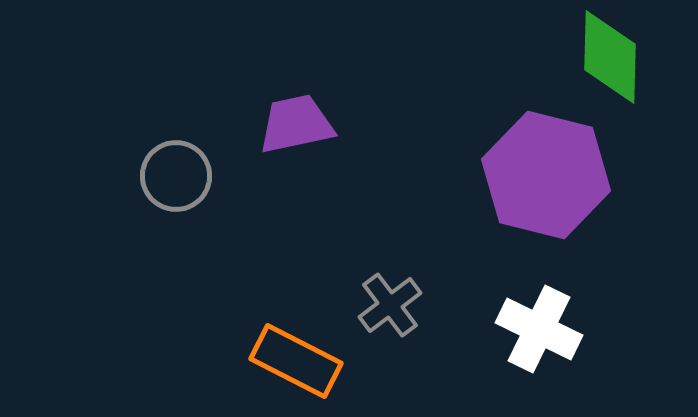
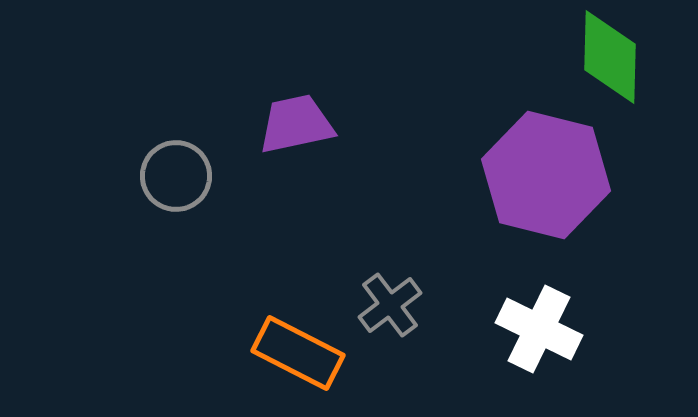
orange rectangle: moved 2 px right, 8 px up
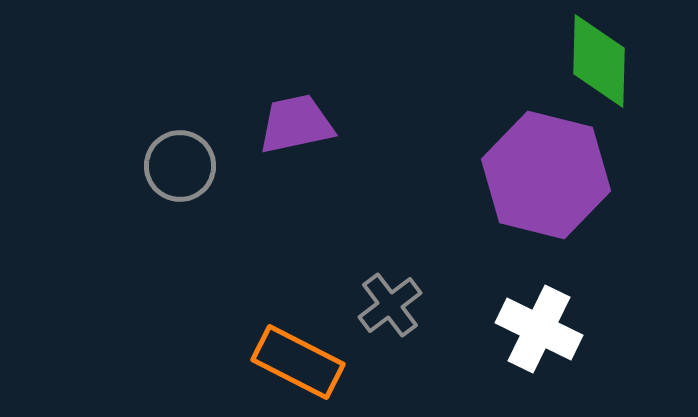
green diamond: moved 11 px left, 4 px down
gray circle: moved 4 px right, 10 px up
orange rectangle: moved 9 px down
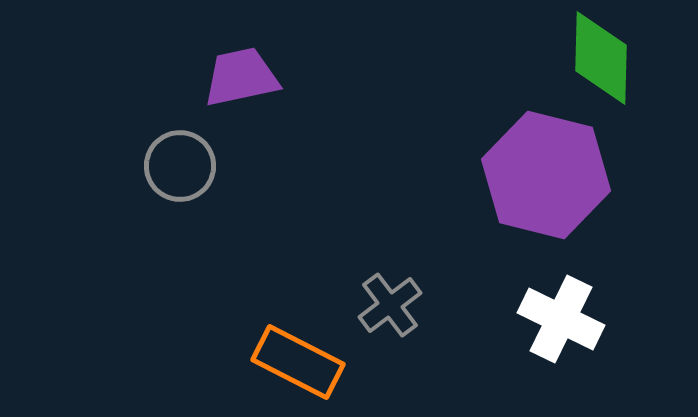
green diamond: moved 2 px right, 3 px up
purple trapezoid: moved 55 px left, 47 px up
white cross: moved 22 px right, 10 px up
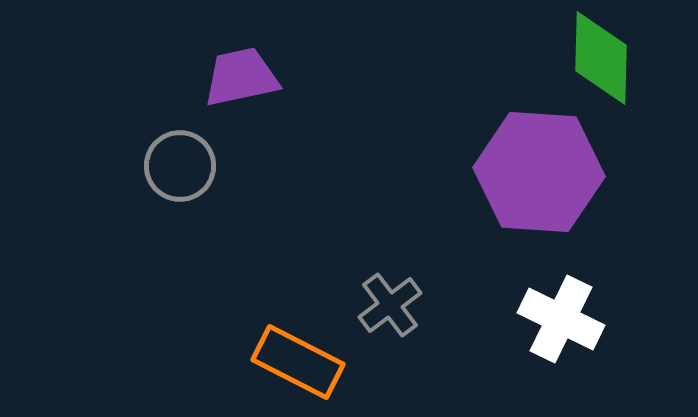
purple hexagon: moved 7 px left, 3 px up; rotated 10 degrees counterclockwise
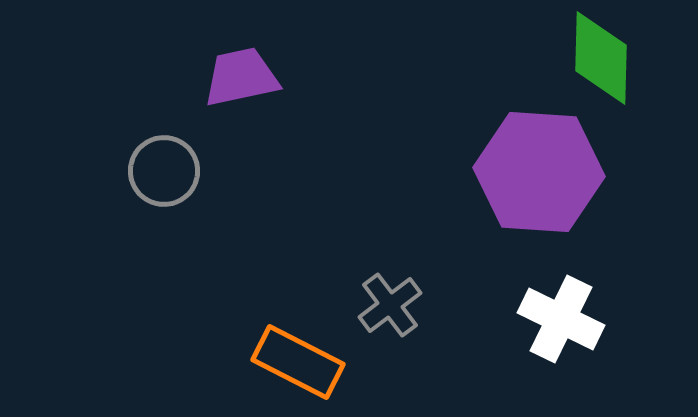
gray circle: moved 16 px left, 5 px down
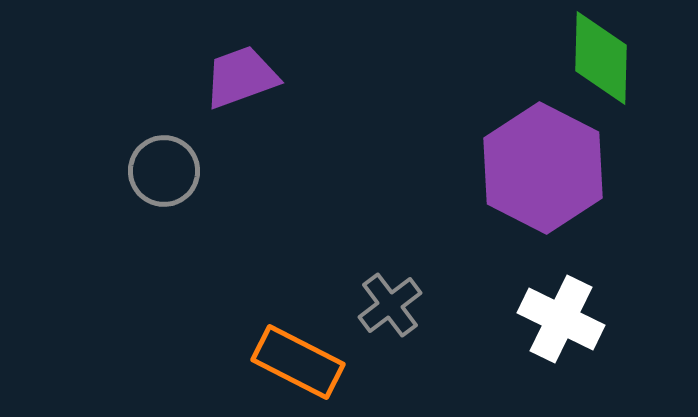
purple trapezoid: rotated 8 degrees counterclockwise
purple hexagon: moved 4 px right, 4 px up; rotated 23 degrees clockwise
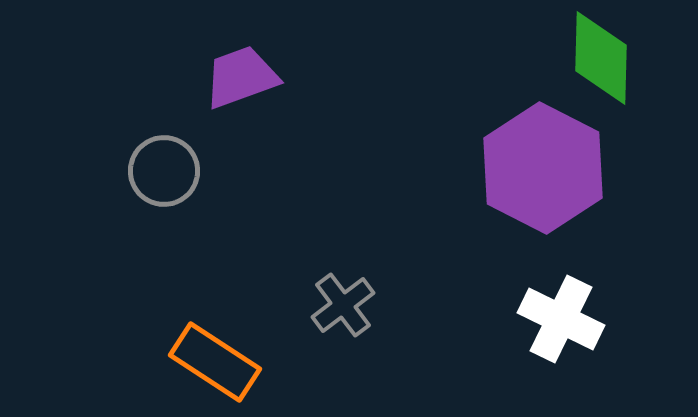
gray cross: moved 47 px left
orange rectangle: moved 83 px left; rotated 6 degrees clockwise
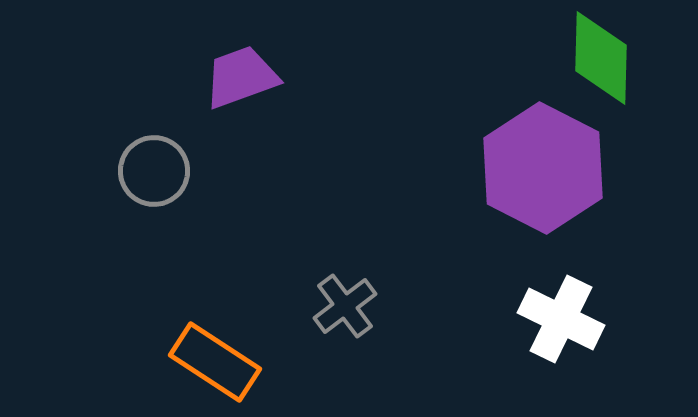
gray circle: moved 10 px left
gray cross: moved 2 px right, 1 px down
